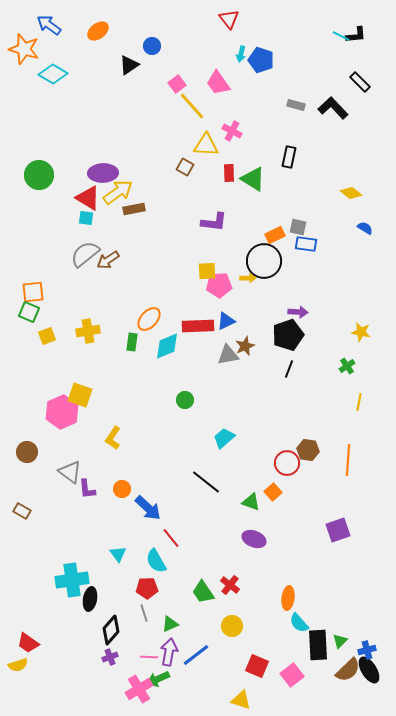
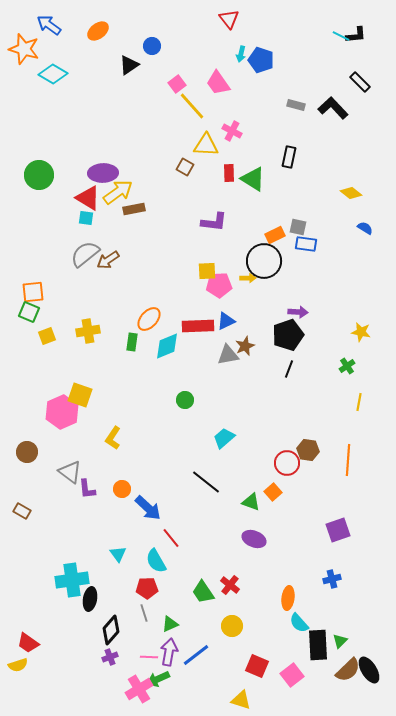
blue cross at (367, 650): moved 35 px left, 71 px up
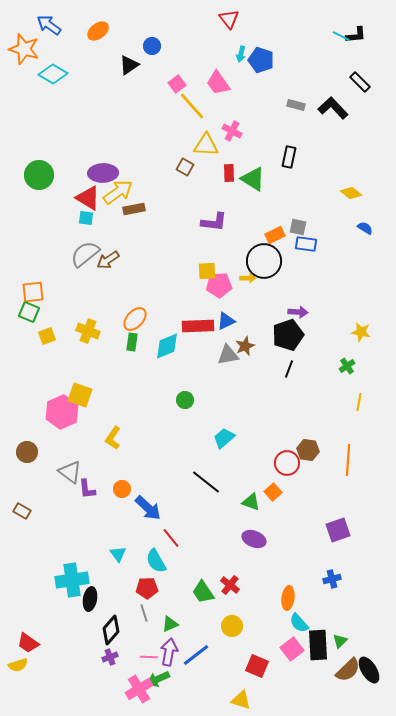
orange ellipse at (149, 319): moved 14 px left
yellow cross at (88, 331): rotated 30 degrees clockwise
pink square at (292, 675): moved 26 px up
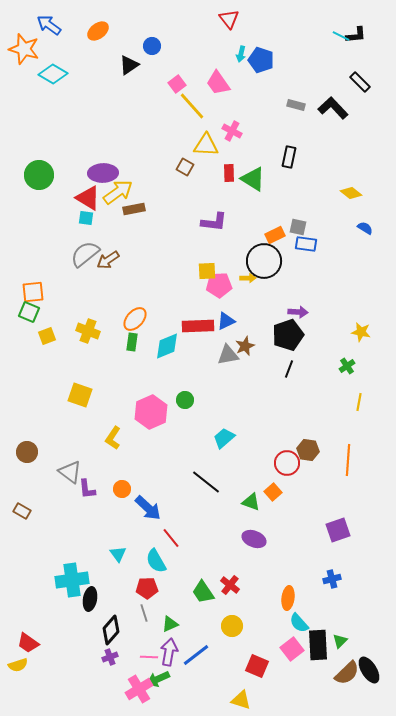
pink hexagon at (62, 412): moved 89 px right
brown semicircle at (348, 670): moved 1 px left, 3 px down
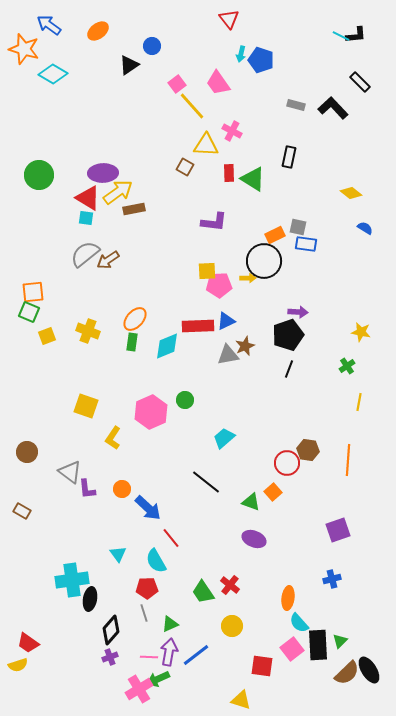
yellow square at (80, 395): moved 6 px right, 11 px down
red square at (257, 666): moved 5 px right; rotated 15 degrees counterclockwise
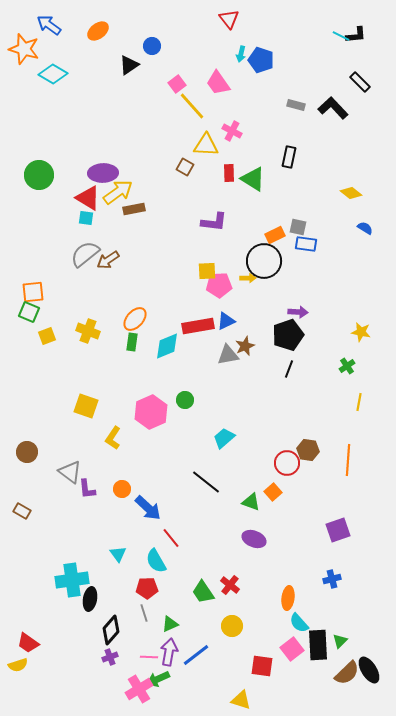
red rectangle at (198, 326): rotated 8 degrees counterclockwise
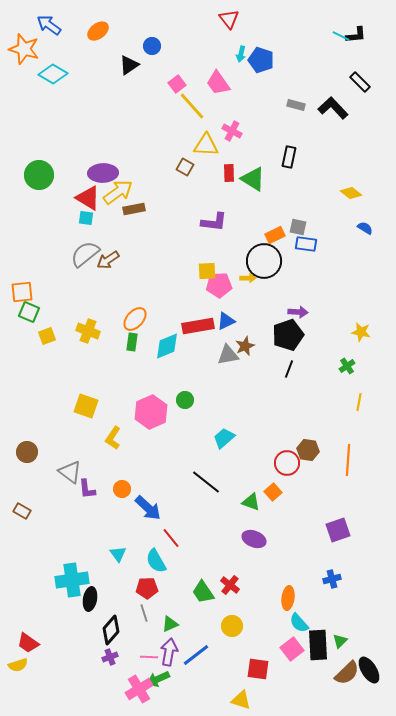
orange square at (33, 292): moved 11 px left
red square at (262, 666): moved 4 px left, 3 px down
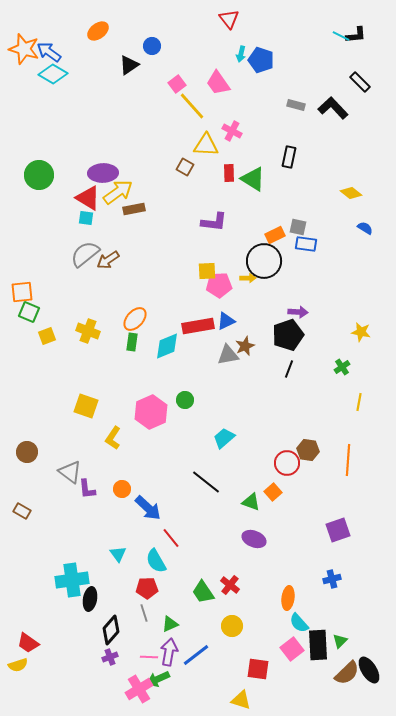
blue arrow at (49, 25): moved 27 px down
green cross at (347, 366): moved 5 px left, 1 px down
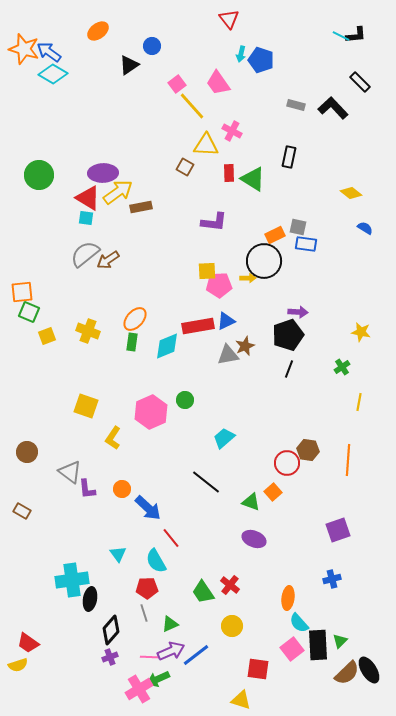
brown rectangle at (134, 209): moved 7 px right, 2 px up
purple arrow at (169, 652): moved 2 px right, 1 px up; rotated 56 degrees clockwise
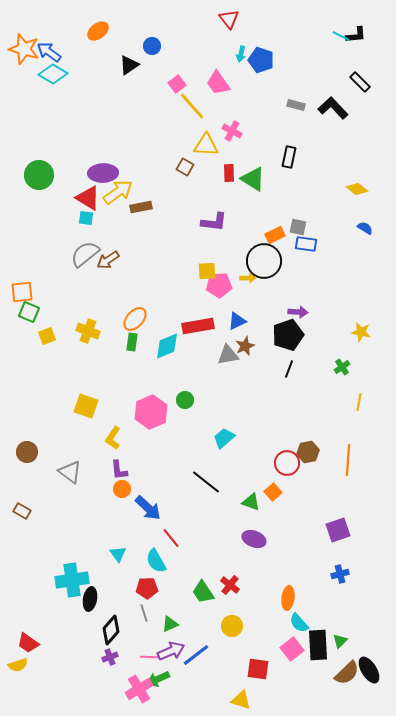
yellow diamond at (351, 193): moved 6 px right, 4 px up
blue triangle at (226, 321): moved 11 px right
brown hexagon at (308, 450): moved 2 px down; rotated 20 degrees counterclockwise
purple L-shape at (87, 489): moved 32 px right, 19 px up
blue cross at (332, 579): moved 8 px right, 5 px up
